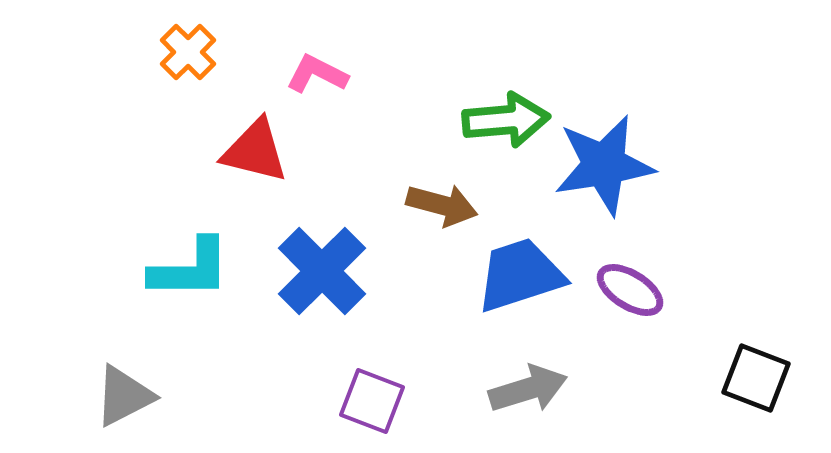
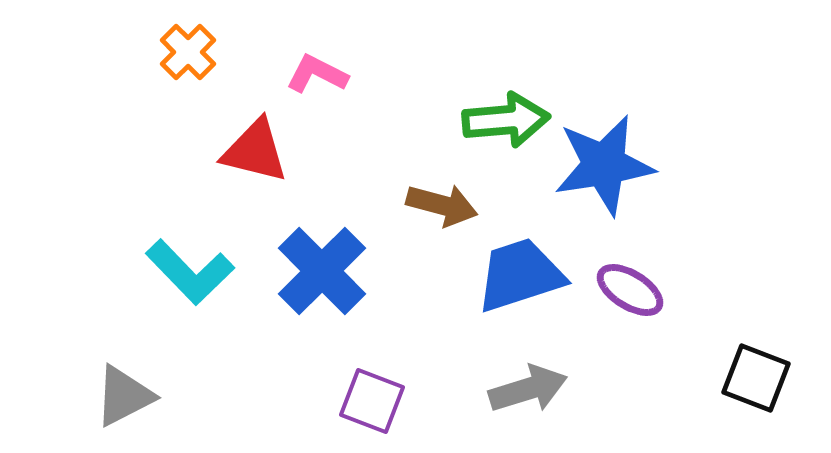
cyan L-shape: moved 3 px down; rotated 46 degrees clockwise
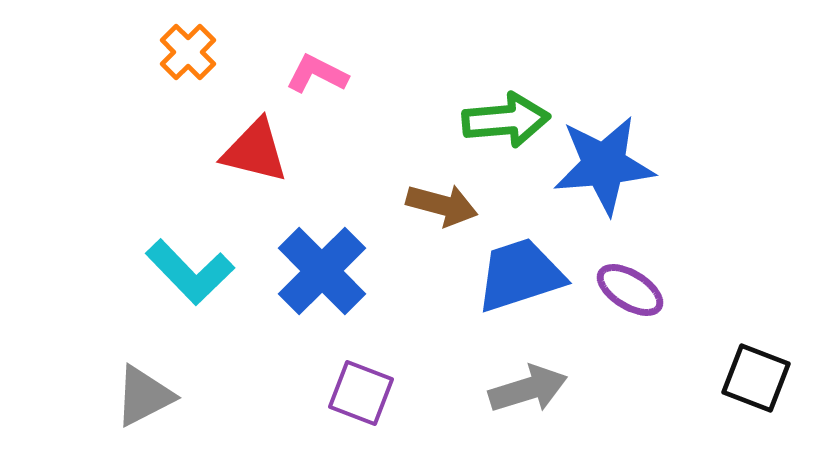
blue star: rotated 4 degrees clockwise
gray triangle: moved 20 px right
purple square: moved 11 px left, 8 px up
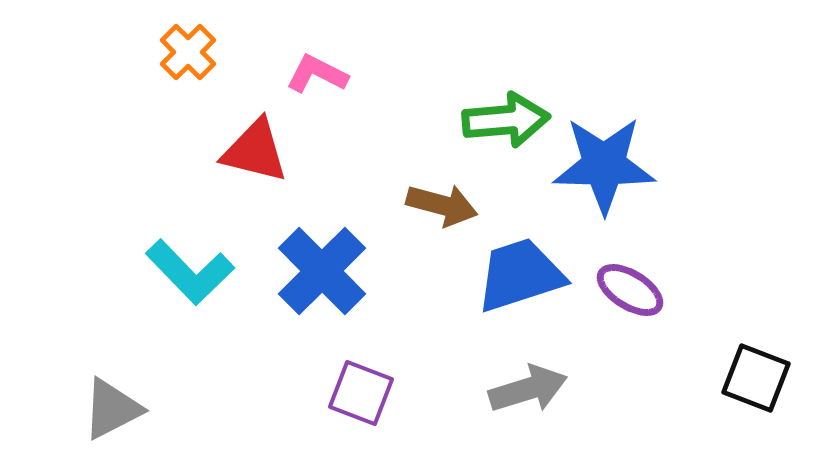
blue star: rotated 6 degrees clockwise
gray triangle: moved 32 px left, 13 px down
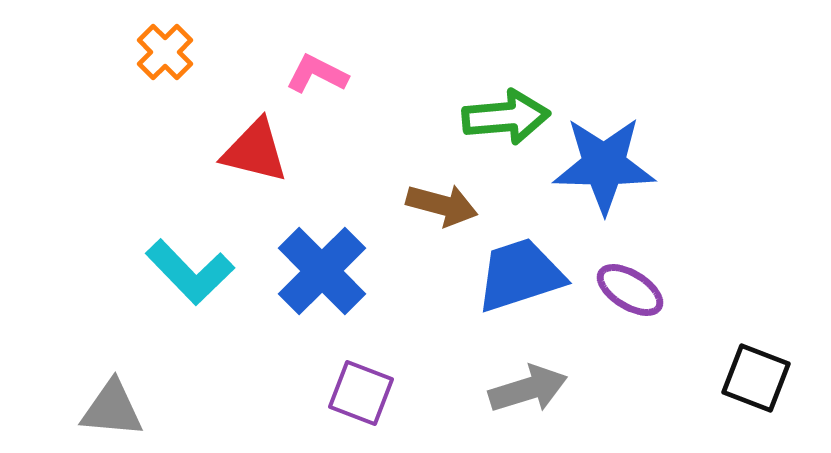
orange cross: moved 23 px left
green arrow: moved 3 px up
gray triangle: rotated 32 degrees clockwise
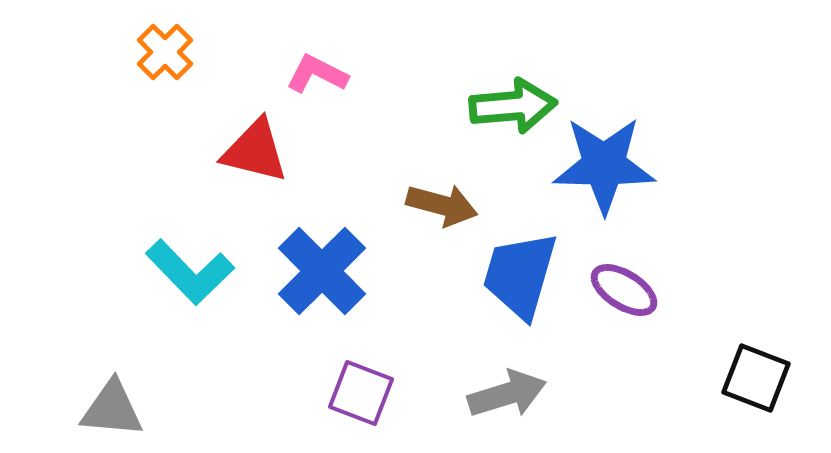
green arrow: moved 7 px right, 11 px up
blue trapezoid: rotated 56 degrees counterclockwise
purple ellipse: moved 6 px left
gray arrow: moved 21 px left, 5 px down
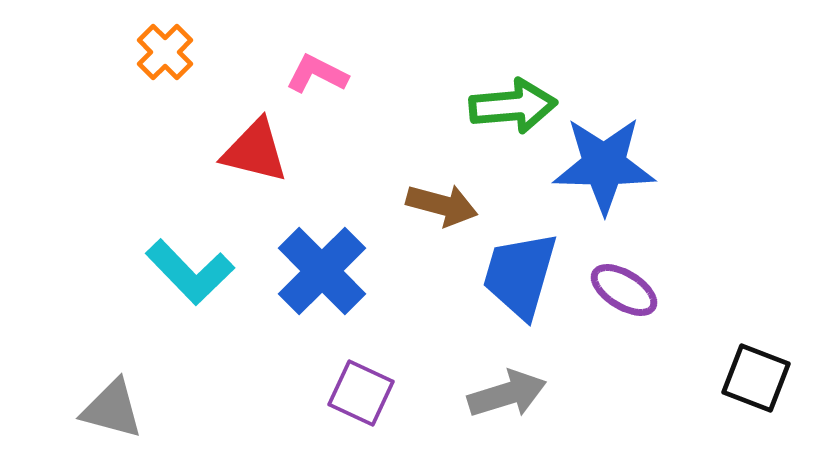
purple square: rotated 4 degrees clockwise
gray triangle: rotated 10 degrees clockwise
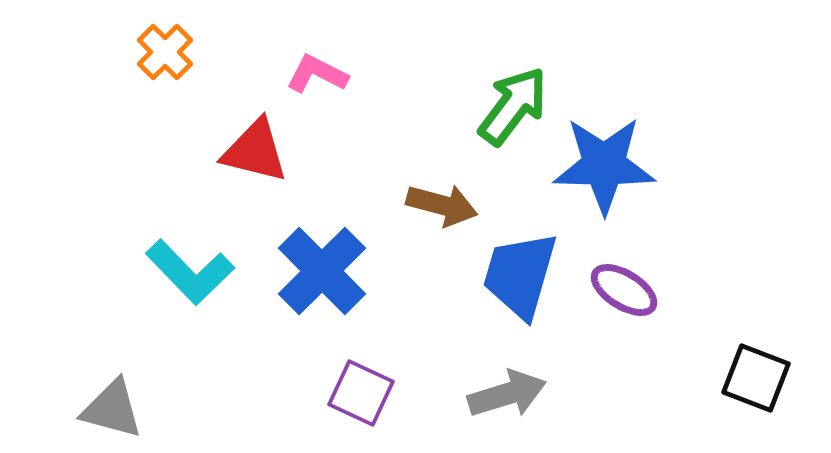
green arrow: rotated 48 degrees counterclockwise
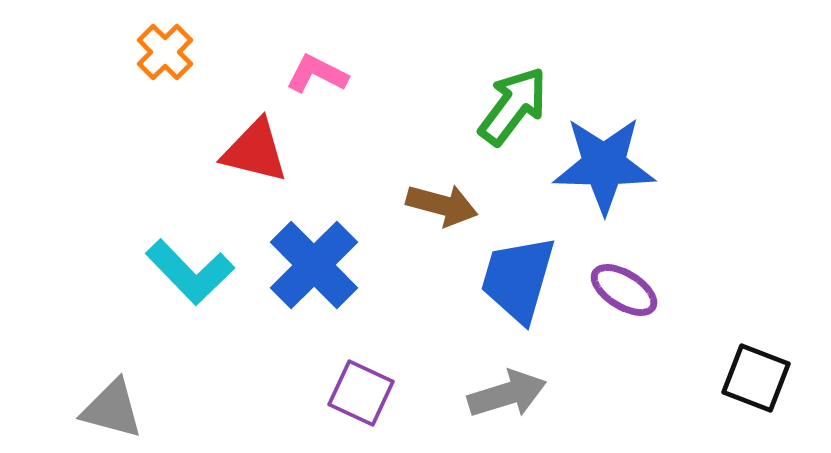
blue cross: moved 8 px left, 6 px up
blue trapezoid: moved 2 px left, 4 px down
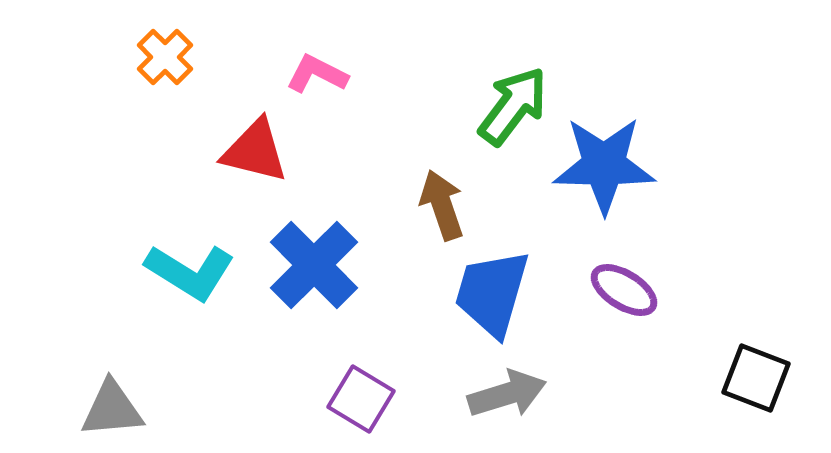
orange cross: moved 5 px down
brown arrow: rotated 124 degrees counterclockwise
cyan L-shape: rotated 14 degrees counterclockwise
blue trapezoid: moved 26 px left, 14 px down
purple square: moved 6 px down; rotated 6 degrees clockwise
gray triangle: rotated 20 degrees counterclockwise
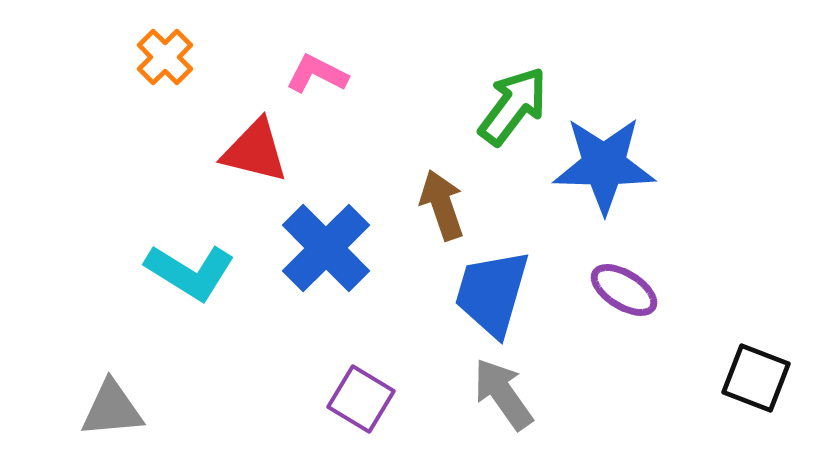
blue cross: moved 12 px right, 17 px up
gray arrow: moved 4 px left; rotated 108 degrees counterclockwise
